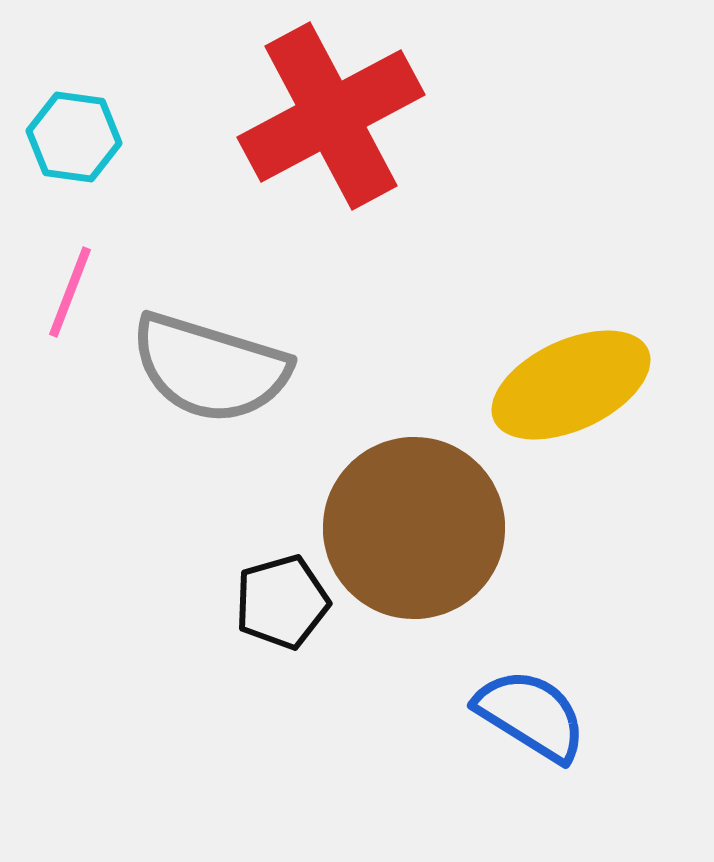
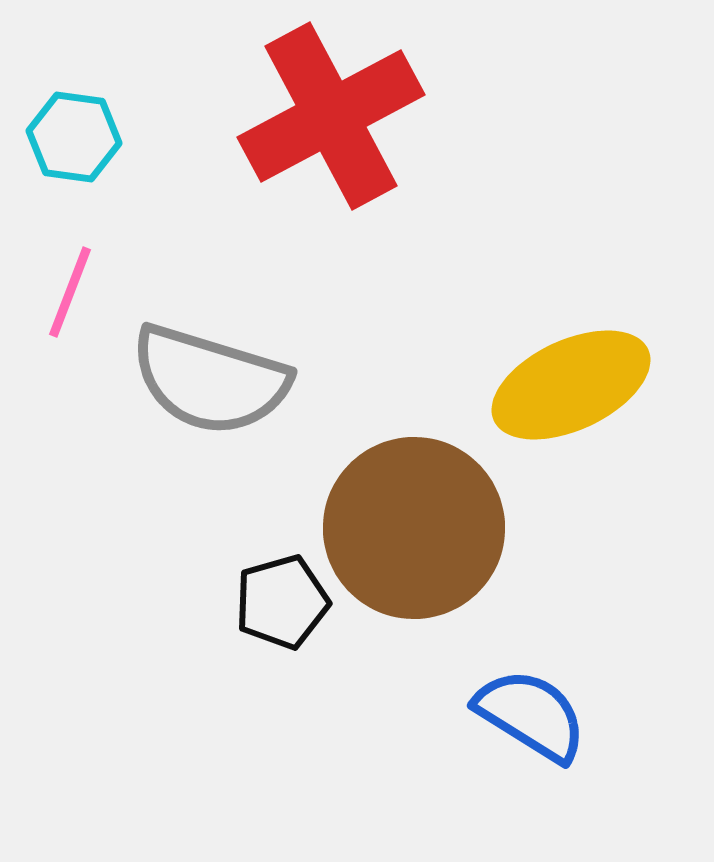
gray semicircle: moved 12 px down
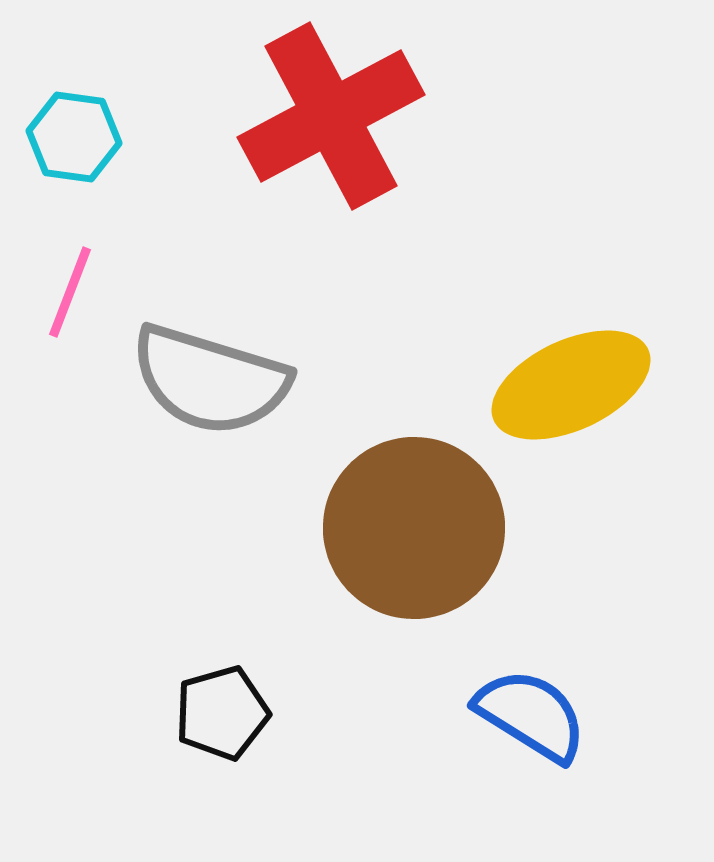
black pentagon: moved 60 px left, 111 px down
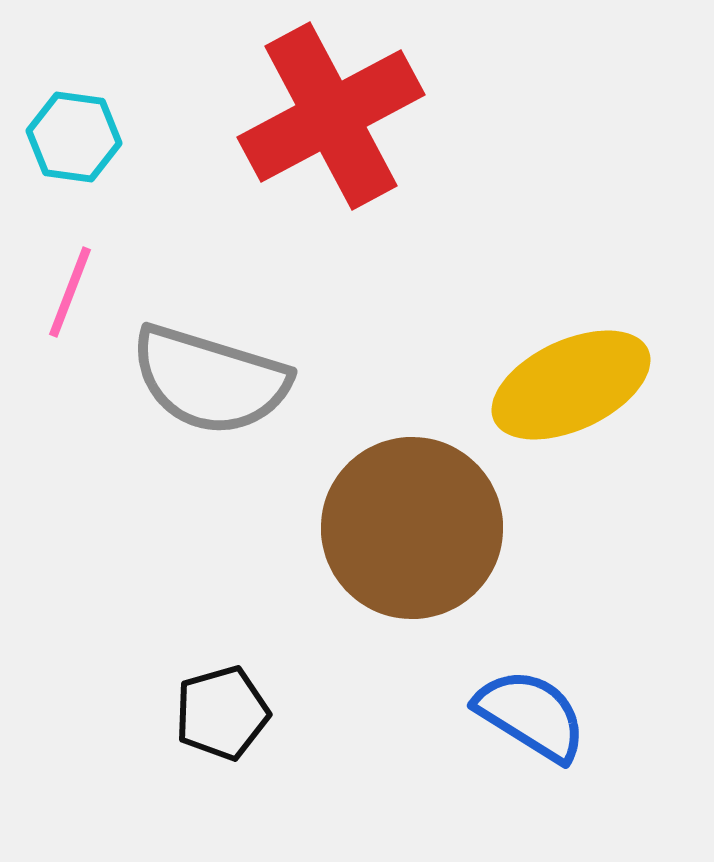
brown circle: moved 2 px left
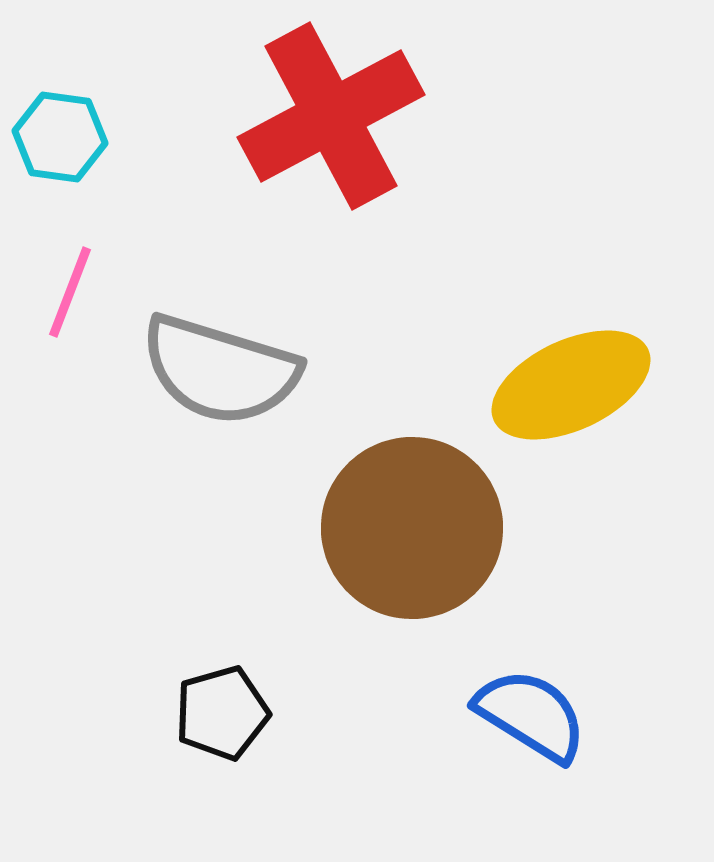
cyan hexagon: moved 14 px left
gray semicircle: moved 10 px right, 10 px up
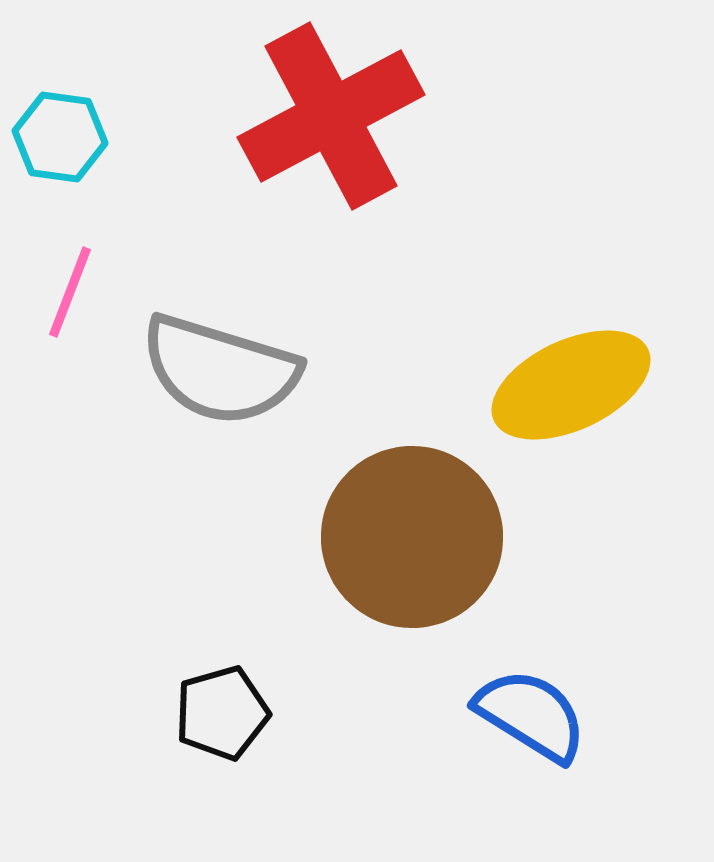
brown circle: moved 9 px down
